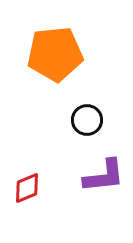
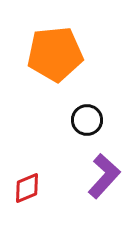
purple L-shape: rotated 42 degrees counterclockwise
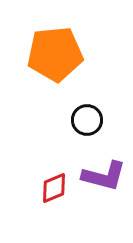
purple L-shape: rotated 63 degrees clockwise
red diamond: moved 27 px right
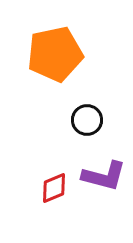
orange pentagon: rotated 6 degrees counterclockwise
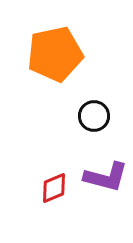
black circle: moved 7 px right, 4 px up
purple L-shape: moved 2 px right, 1 px down
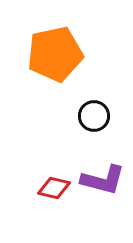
purple L-shape: moved 3 px left, 3 px down
red diamond: rotated 36 degrees clockwise
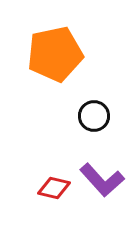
purple L-shape: moved 1 px left; rotated 33 degrees clockwise
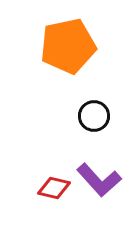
orange pentagon: moved 13 px right, 8 px up
purple L-shape: moved 3 px left
